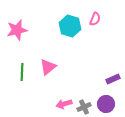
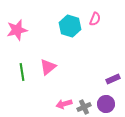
green line: rotated 12 degrees counterclockwise
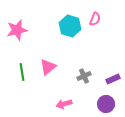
gray cross: moved 31 px up
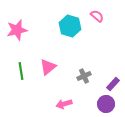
pink semicircle: moved 2 px right, 3 px up; rotated 72 degrees counterclockwise
green line: moved 1 px left, 1 px up
purple rectangle: moved 5 px down; rotated 24 degrees counterclockwise
